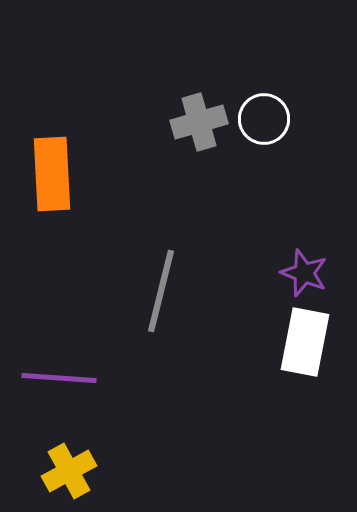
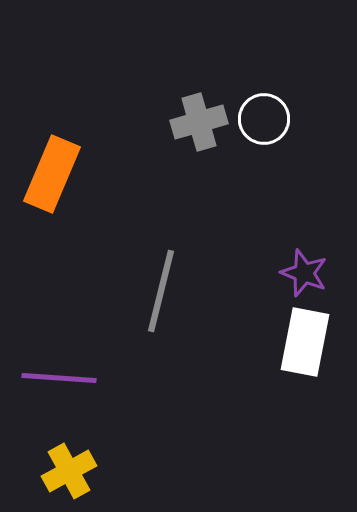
orange rectangle: rotated 26 degrees clockwise
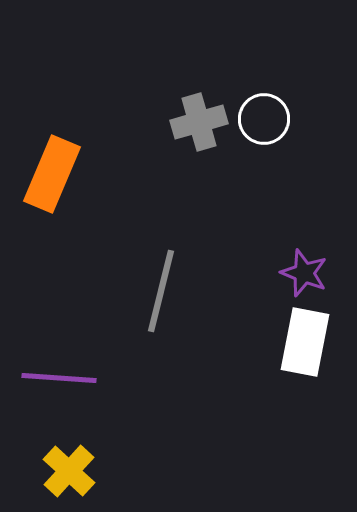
yellow cross: rotated 18 degrees counterclockwise
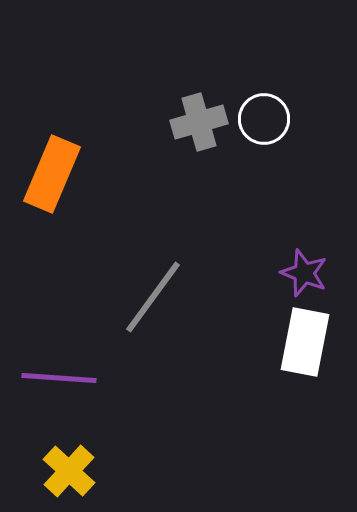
gray line: moved 8 px left, 6 px down; rotated 22 degrees clockwise
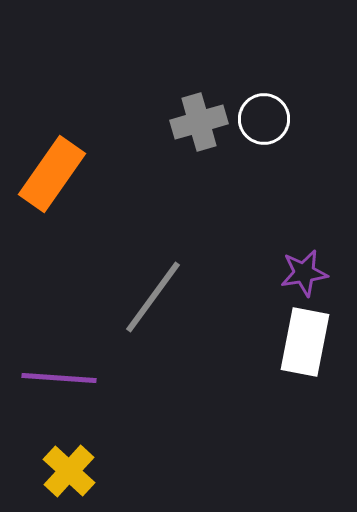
orange rectangle: rotated 12 degrees clockwise
purple star: rotated 30 degrees counterclockwise
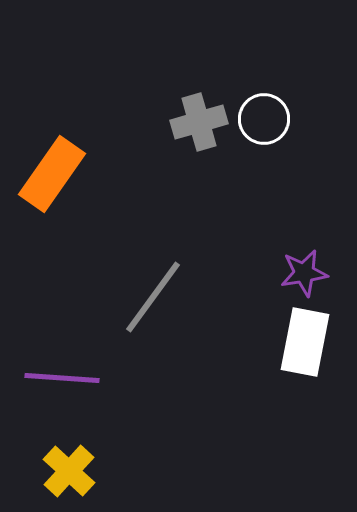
purple line: moved 3 px right
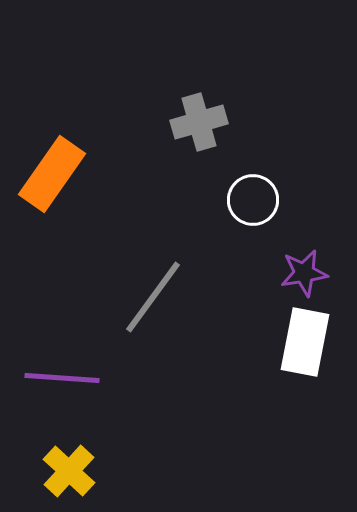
white circle: moved 11 px left, 81 px down
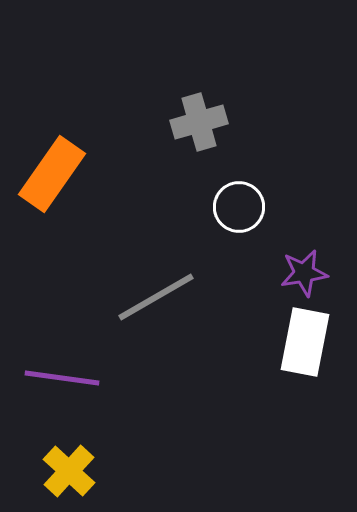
white circle: moved 14 px left, 7 px down
gray line: moved 3 px right; rotated 24 degrees clockwise
purple line: rotated 4 degrees clockwise
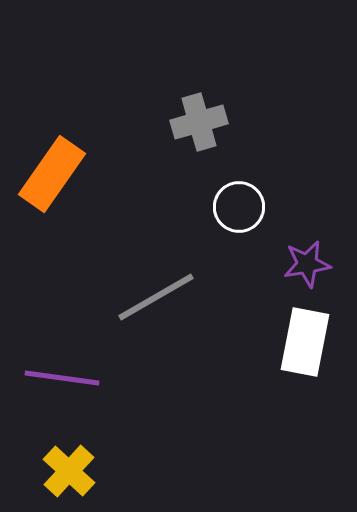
purple star: moved 3 px right, 9 px up
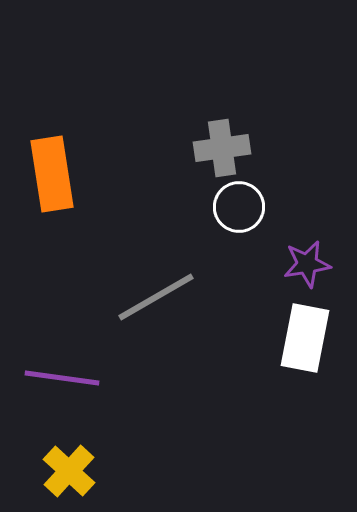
gray cross: moved 23 px right, 26 px down; rotated 8 degrees clockwise
orange rectangle: rotated 44 degrees counterclockwise
white rectangle: moved 4 px up
